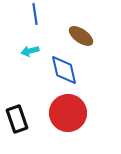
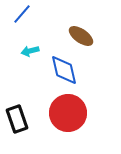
blue line: moved 13 px left; rotated 50 degrees clockwise
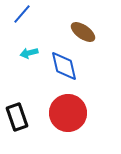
brown ellipse: moved 2 px right, 4 px up
cyan arrow: moved 1 px left, 2 px down
blue diamond: moved 4 px up
black rectangle: moved 2 px up
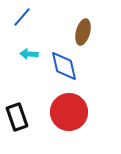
blue line: moved 3 px down
brown ellipse: rotated 70 degrees clockwise
cyan arrow: moved 1 px down; rotated 18 degrees clockwise
red circle: moved 1 px right, 1 px up
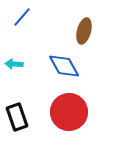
brown ellipse: moved 1 px right, 1 px up
cyan arrow: moved 15 px left, 10 px down
blue diamond: rotated 16 degrees counterclockwise
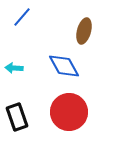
cyan arrow: moved 4 px down
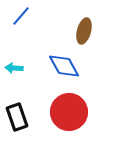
blue line: moved 1 px left, 1 px up
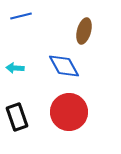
blue line: rotated 35 degrees clockwise
cyan arrow: moved 1 px right
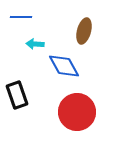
blue line: moved 1 px down; rotated 15 degrees clockwise
cyan arrow: moved 20 px right, 24 px up
red circle: moved 8 px right
black rectangle: moved 22 px up
